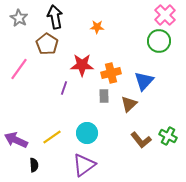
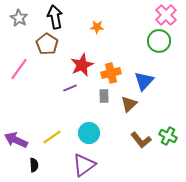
pink cross: moved 1 px right
red star: rotated 25 degrees counterclockwise
purple line: moved 6 px right; rotated 48 degrees clockwise
cyan circle: moved 2 px right
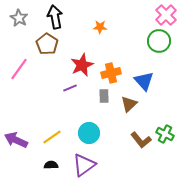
orange star: moved 3 px right
blue triangle: rotated 25 degrees counterclockwise
green cross: moved 3 px left, 2 px up
black semicircle: moved 17 px right; rotated 88 degrees counterclockwise
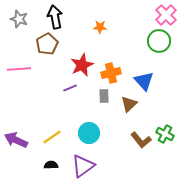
gray star: moved 1 px down; rotated 12 degrees counterclockwise
brown pentagon: rotated 10 degrees clockwise
pink line: rotated 50 degrees clockwise
purple triangle: moved 1 px left, 1 px down
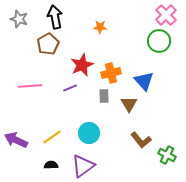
brown pentagon: moved 1 px right
pink line: moved 11 px right, 17 px down
brown triangle: rotated 18 degrees counterclockwise
green cross: moved 2 px right, 21 px down
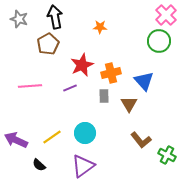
cyan circle: moved 4 px left
black semicircle: moved 12 px left; rotated 136 degrees counterclockwise
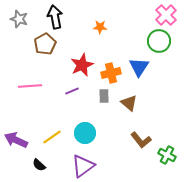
brown pentagon: moved 3 px left
blue triangle: moved 5 px left, 14 px up; rotated 15 degrees clockwise
purple line: moved 2 px right, 3 px down
brown triangle: moved 1 px up; rotated 18 degrees counterclockwise
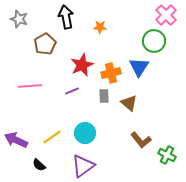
black arrow: moved 11 px right
green circle: moved 5 px left
